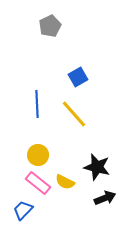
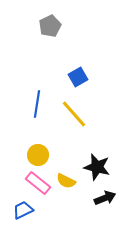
blue line: rotated 12 degrees clockwise
yellow semicircle: moved 1 px right, 1 px up
blue trapezoid: rotated 20 degrees clockwise
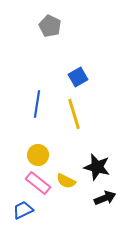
gray pentagon: rotated 20 degrees counterclockwise
yellow line: rotated 24 degrees clockwise
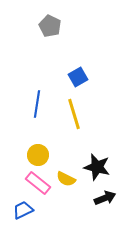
yellow semicircle: moved 2 px up
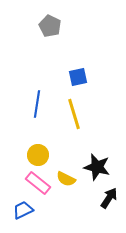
blue square: rotated 18 degrees clockwise
black arrow: moved 4 px right; rotated 35 degrees counterclockwise
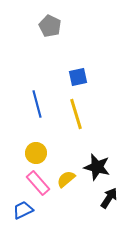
blue line: rotated 24 degrees counterclockwise
yellow line: moved 2 px right
yellow circle: moved 2 px left, 2 px up
yellow semicircle: rotated 114 degrees clockwise
pink rectangle: rotated 10 degrees clockwise
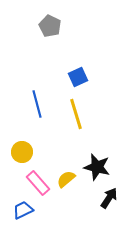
blue square: rotated 12 degrees counterclockwise
yellow circle: moved 14 px left, 1 px up
